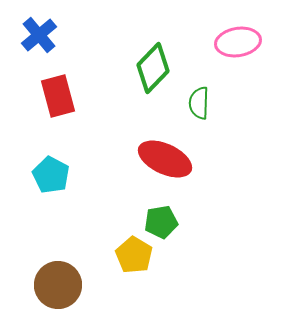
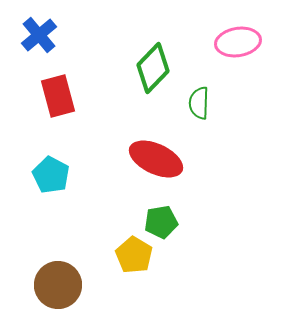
red ellipse: moved 9 px left
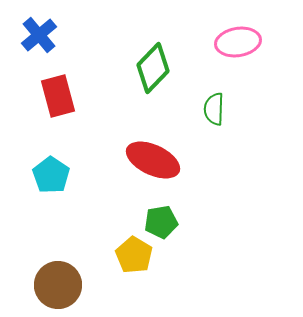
green semicircle: moved 15 px right, 6 px down
red ellipse: moved 3 px left, 1 px down
cyan pentagon: rotated 6 degrees clockwise
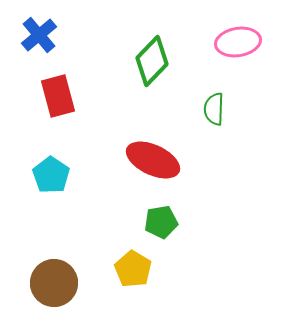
green diamond: moved 1 px left, 7 px up
yellow pentagon: moved 1 px left, 14 px down
brown circle: moved 4 px left, 2 px up
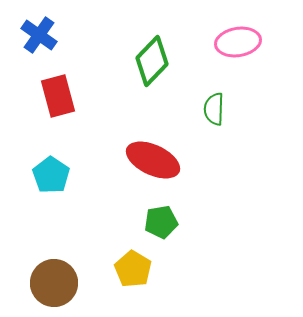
blue cross: rotated 15 degrees counterclockwise
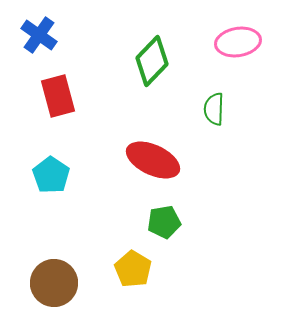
green pentagon: moved 3 px right
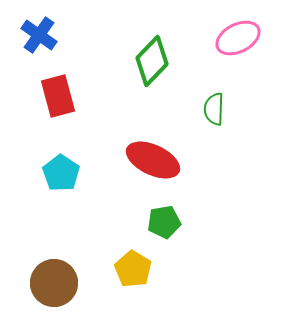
pink ellipse: moved 4 px up; rotated 18 degrees counterclockwise
cyan pentagon: moved 10 px right, 2 px up
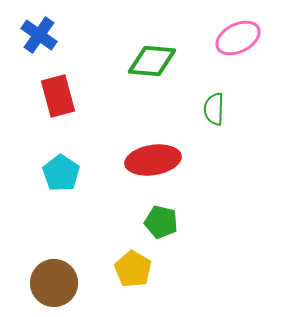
green diamond: rotated 51 degrees clockwise
red ellipse: rotated 34 degrees counterclockwise
green pentagon: moved 3 px left; rotated 24 degrees clockwise
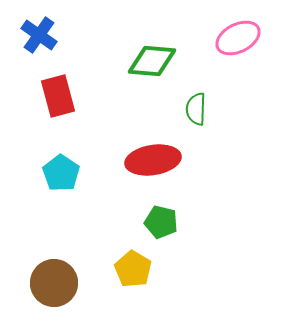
green semicircle: moved 18 px left
